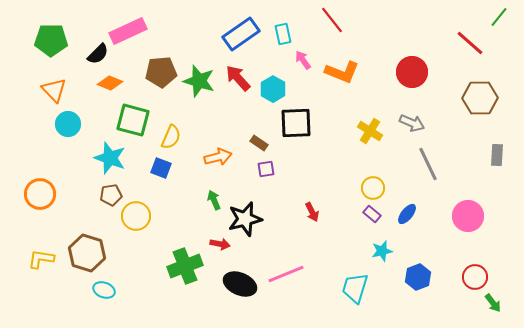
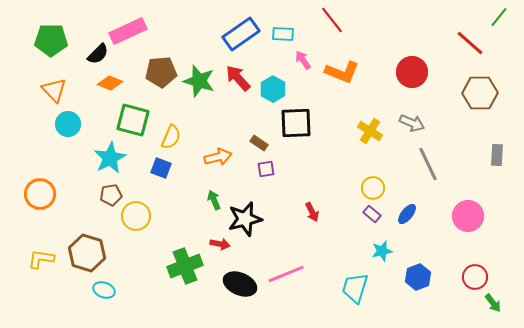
cyan rectangle at (283, 34): rotated 75 degrees counterclockwise
brown hexagon at (480, 98): moved 5 px up
cyan star at (110, 158): rotated 24 degrees clockwise
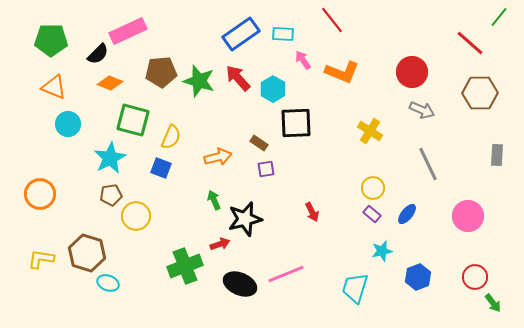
orange triangle at (54, 90): moved 3 px up; rotated 24 degrees counterclockwise
gray arrow at (412, 123): moved 10 px right, 13 px up
red arrow at (220, 244): rotated 30 degrees counterclockwise
cyan ellipse at (104, 290): moved 4 px right, 7 px up
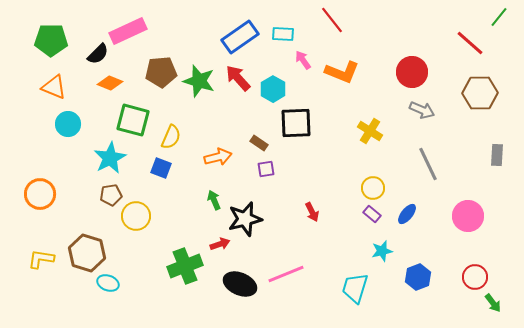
blue rectangle at (241, 34): moved 1 px left, 3 px down
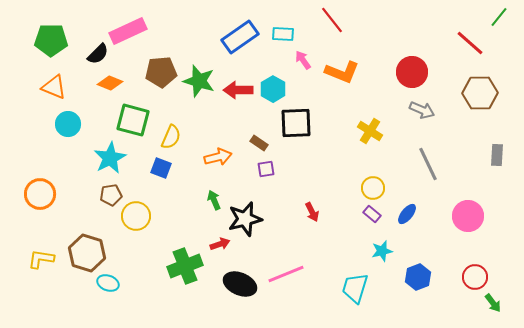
red arrow at (238, 78): moved 12 px down; rotated 48 degrees counterclockwise
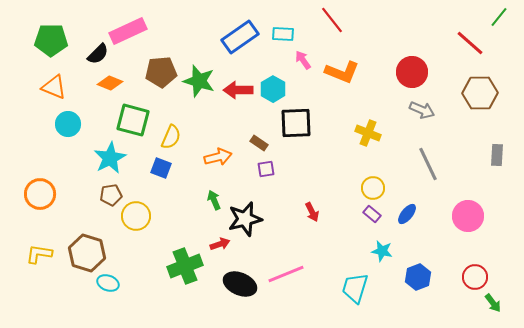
yellow cross at (370, 131): moved 2 px left, 2 px down; rotated 10 degrees counterclockwise
cyan star at (382, 251): rotated 25 degrees clockwise
yellow L-shape at (41, 259): moved 2 px left, 5 px up
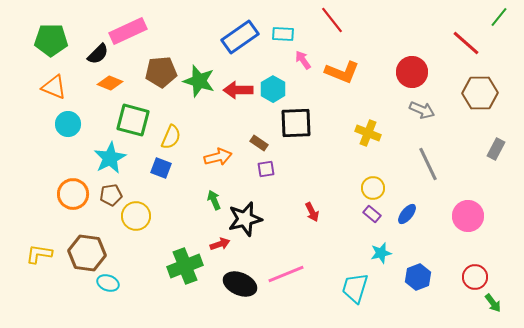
red line at (470, 43): moved 4 px left
gray rectangle at (497, 155): moved 1 px left, 6 px up; rotated 25 degrees clockwise
orange circle at (40, 194): moved 33 px right
cyan star at (382, 251): moved 1 px left, 2 px down; rotated 25 degrees counterclockwise
brown hexagon at (87, 253): rotated 9 degrees counterclockwise
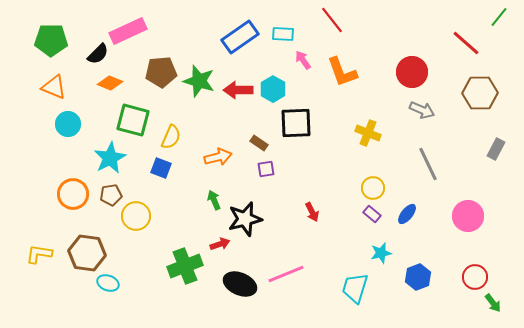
orange L-shape at (342, 72): rotated 48 degrees clockwise
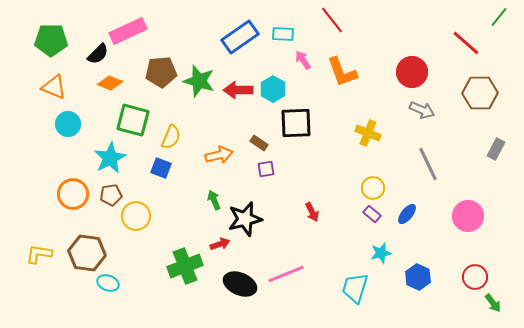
orange arrow at (218, 157): moved 1 px right, 2 px up
blue hexagon at (418, 277): rotated 15 degrees counterclockwise
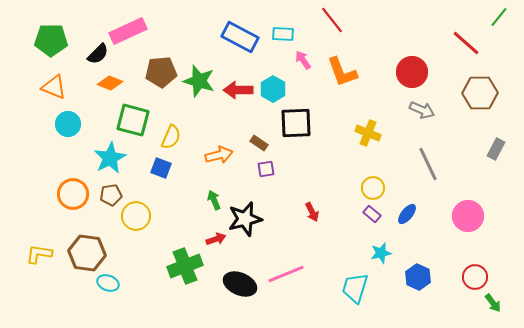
blue rectangle at (240, 37): rotated 63 degrees clockwise
red arrow at (220, 244): moved 4 px left, 5 px up
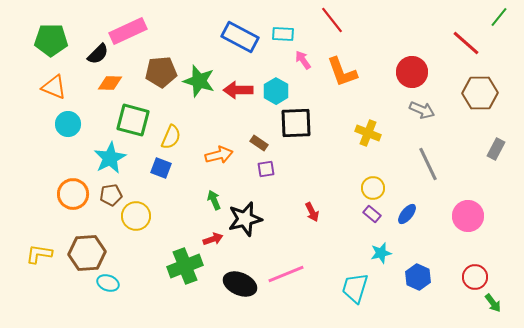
orange diamond at (110, 83): rotated 20 degrees counterclockwise
cyan hexagon at (273, 89): moved 3 px right, 2 px down
red arrow at (216, 239): moved 3 px left
brown hexagon at (87, 253): rotated 12 degrees counterclockwise
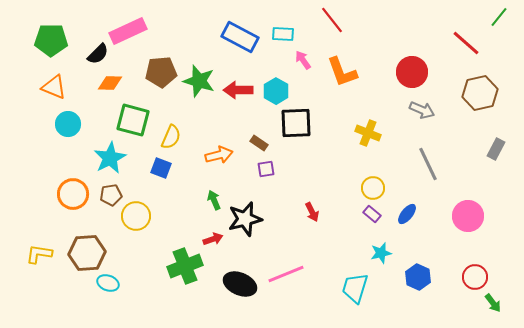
brown hexagon at (480, 93): rotated 12 degrees counterclockwise
